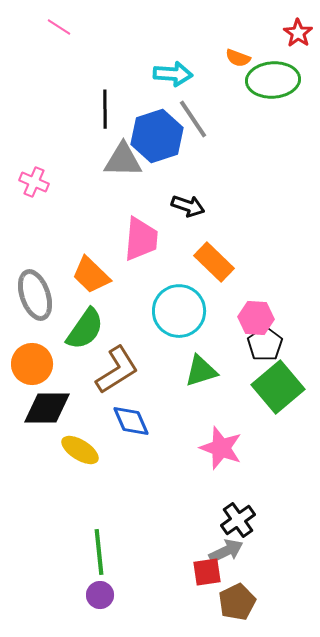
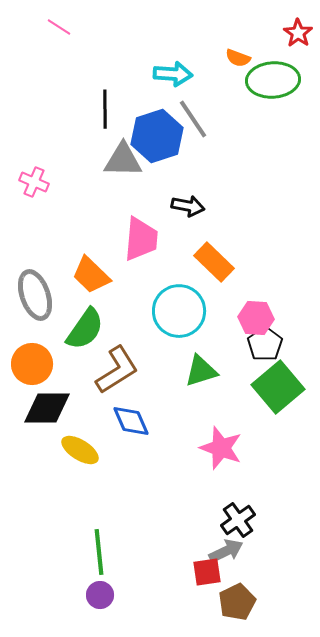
black arrow: rotated 8 degrees counterclockwise
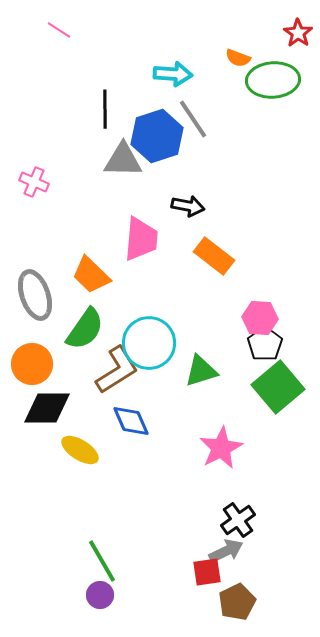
pink line: moved 3 px down
orange rectangle: moved 6 px up; rotated 6 degrees counterclockwise
cyan circle: moved 30 px left, 32 px down
pink hexagon: moved 4 px right
pink star: rotated 24 degrees clockwise
green line: moved 3 px right, 9 px down; rotated 24 degrees counterclockwise
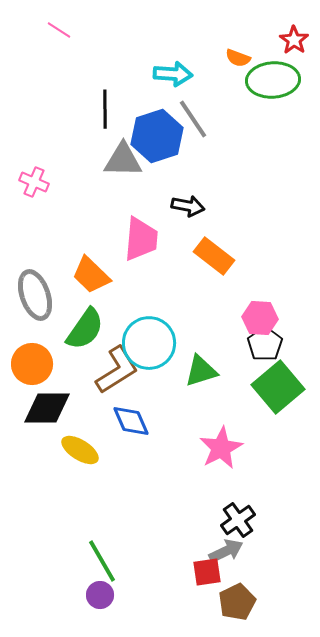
red star: moved 4 px left, 7 px down
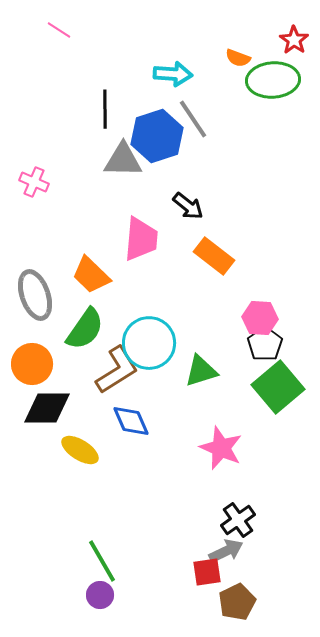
black arrow: rotated 28 degrees clockwise
pink star: rotated 21 degrees counterclockwise
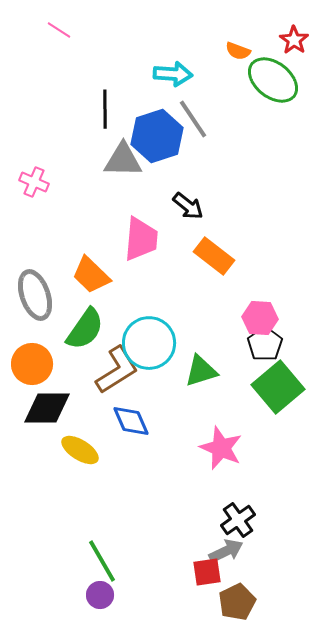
orange semicircle: moved 7 px up
green ellipse: rotated 42 degrees clockwise
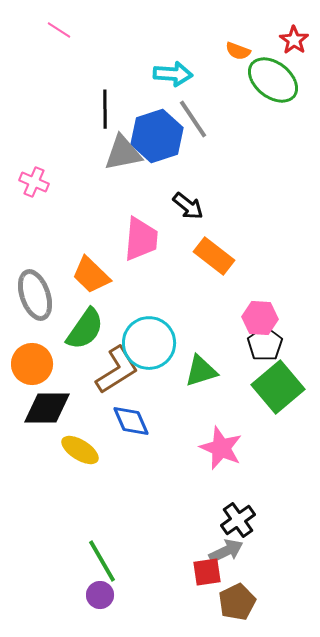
gray triangle: moved 7 px up; rotated 12 degrees counterclockwise
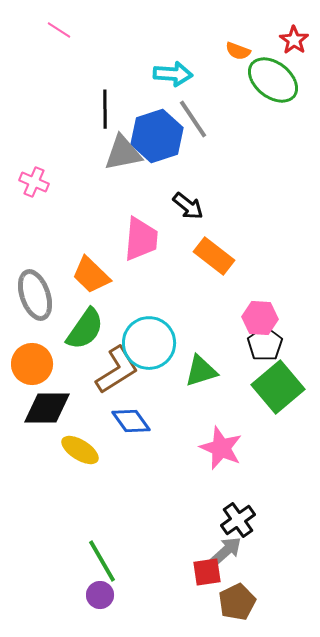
blue diamond: rotated 12 degrees counterclockwise
gray arrow: rotated 16 degrees counterclockwise
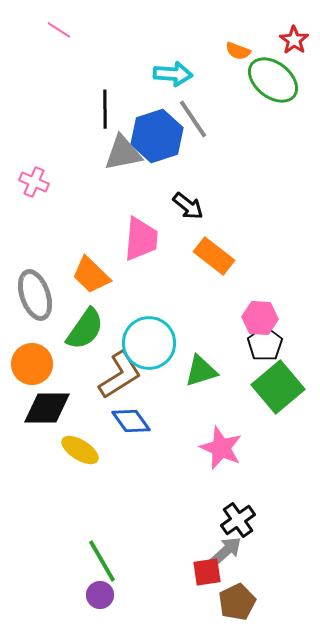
brown L-shape: moved 3 px right, 5 px down
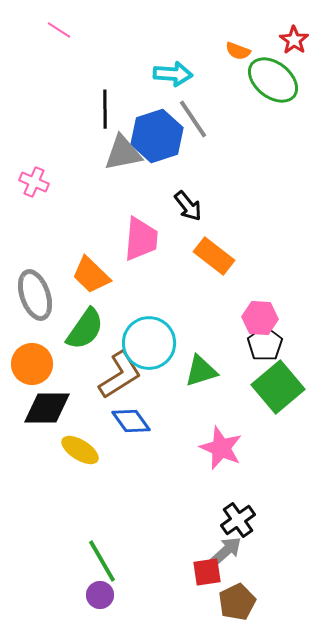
black arrow: rotated 12 degrees clockwise
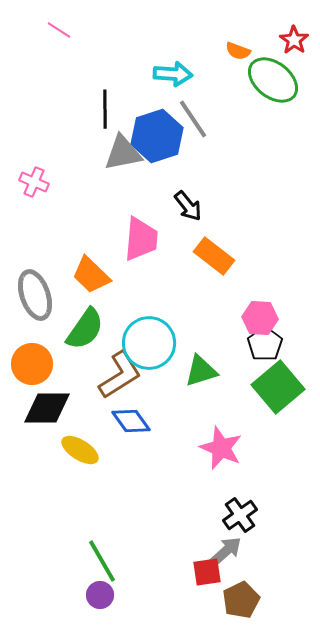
black cross: moved 2 px right, 5 px up
brown pentagon: moved 4 px right, 2 px up
